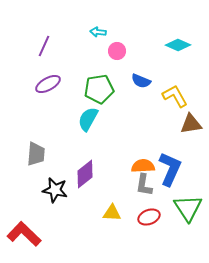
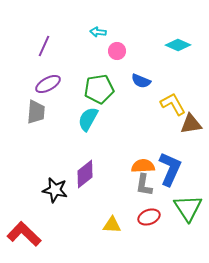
yellow L-shape: moved 2 px left, 8 px down
gray trapezoid: moved 42 px up
yellow triangle: moved 12 px down
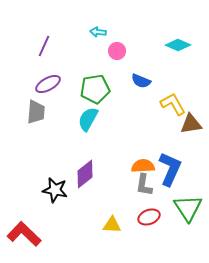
green pentagon: moved 4 px left
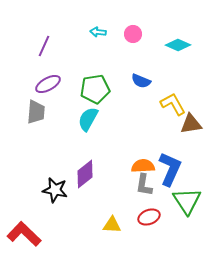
pink circle: moved 16 px right, 17 px up
green triangle: moved 1 px left, 7 px up
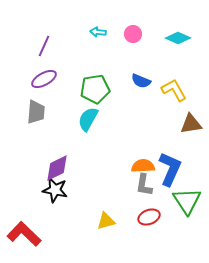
cyan diamond: moved 7 px up
purple ellipse: moved 4 px left, 5 px up
yellow L-shape: moved 1 px right, 14 px up
purple diamond: moved 28 px left, 6 px up; rotated 12 degrees clockwise
yellow triangle: moved 6 px left, 4 px up; rotated 18 degrees counterclockwise
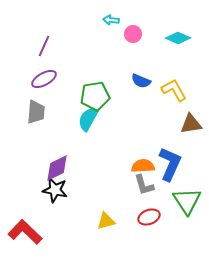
cyan arrow: moved 13 px right, 12 px up
green pentagon: moved 7 px down
blue L-shape: moved 5 px up
gray L-shape: rotated 25 degrees counterclockwise
red L-shape: moved 1 px right, 2 px up
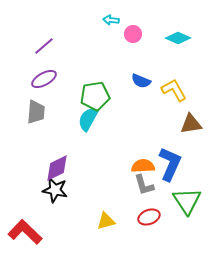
purple line: rotated 25 degrees clockwise
